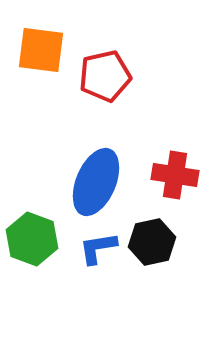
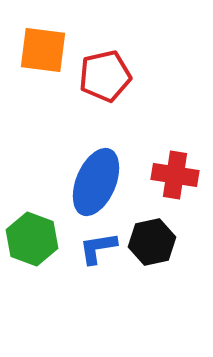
orange square: moved 2 px right
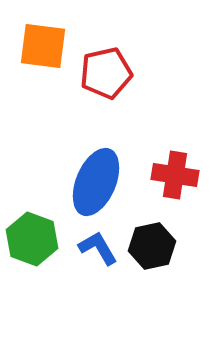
orange square: moved 4 px up
red pentagon: moved 1 px right, 3 px up
black hexagon: moved 4 px down
blue L-shape: rotated 69 degrees clockwise
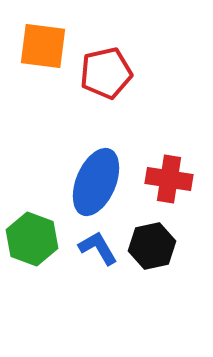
red cross: moved 6 px left, 4 px down
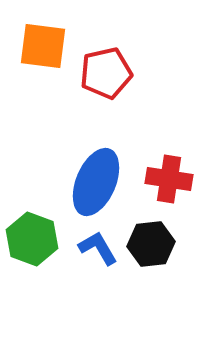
black hexagon: moved 1 px left, 2 px up; rotated 6 degrees clockwise
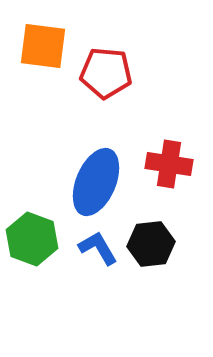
red pentagon: rotated 18 degrees clockwise
red cross: moved 15 px up
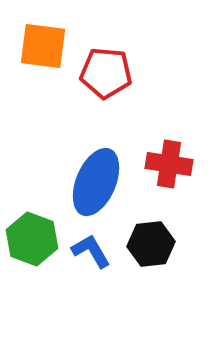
blue L-shape: moved 7 px left, 3 px down
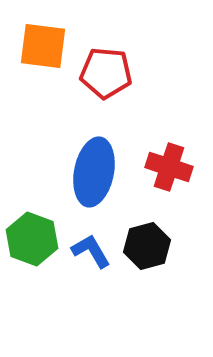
red cross: moved 3 px down; rotated 9 degrees clockwise
blue ellipse: moved 2 px left, 10 px up; rotated 12 degrees counterclockwise
black hexagon: moved 4 px left, 2 px down; rotated 9 degrees counterclockwise
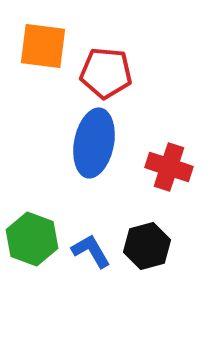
blue ellipse: moved 29 px up
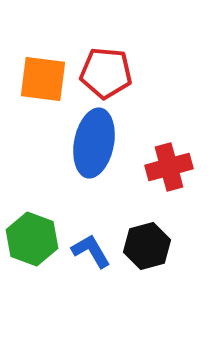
orange square: moved 33 px down
red cross: rotated 33 degrees counterclockwise
